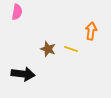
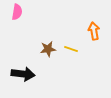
orange arrow: moved 3 px right; rotated 18 degrees counterclockwise
brown star: rotated 28 degrees counterclockwise
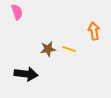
pink semicircle: rotated 28 degrees counterclockwise
yellow line: moved 2 px left
black arrow: moved 3 px right
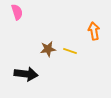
yellow line: moved 1 px right, 2 px down
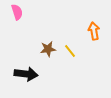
yellow line: rotated 32 degrees clockwise
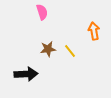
pink semicircle: moved 25 px right
black arrow: rotated 10 degrees counterclockwise
